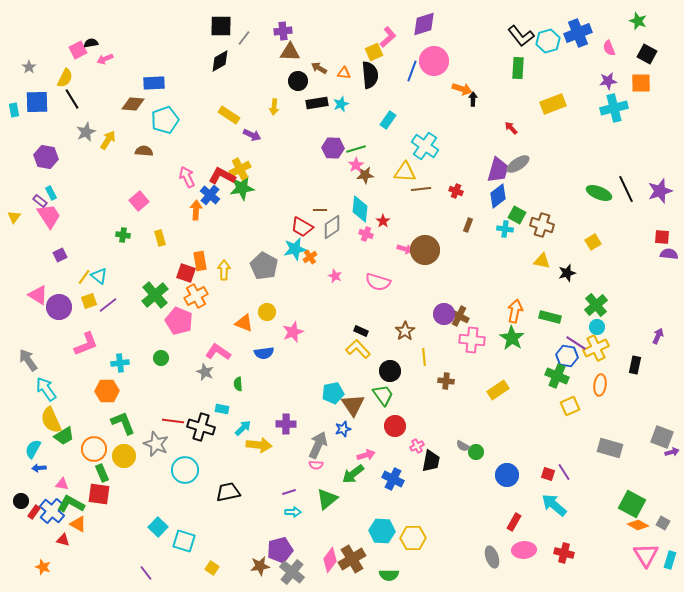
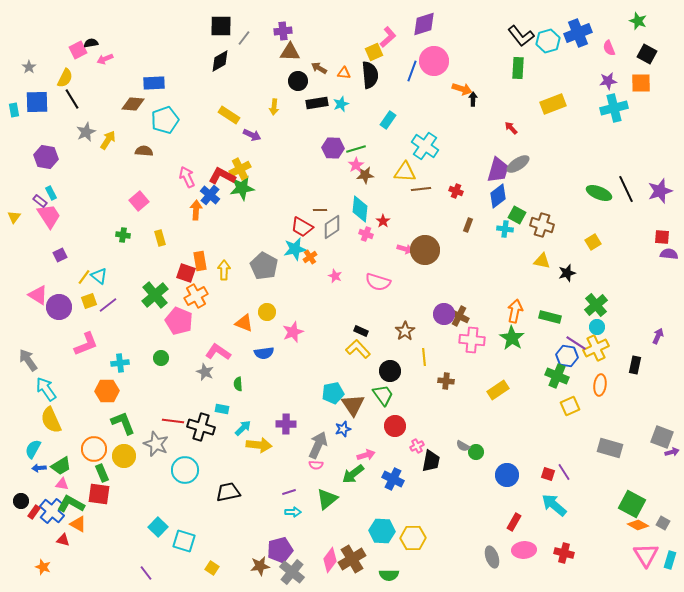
green trapezoid at (64, 436): moved 3 px left, 30 px down
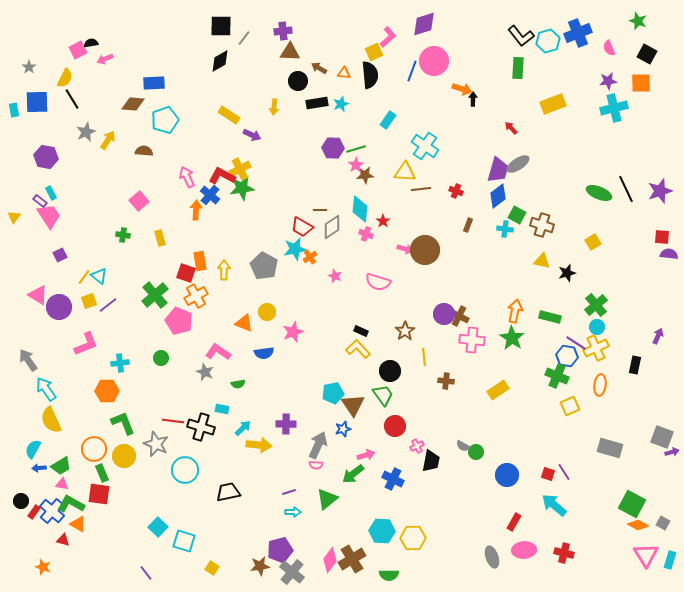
green semicircle at (238, 384): rotated 96 degrees counterclockwise
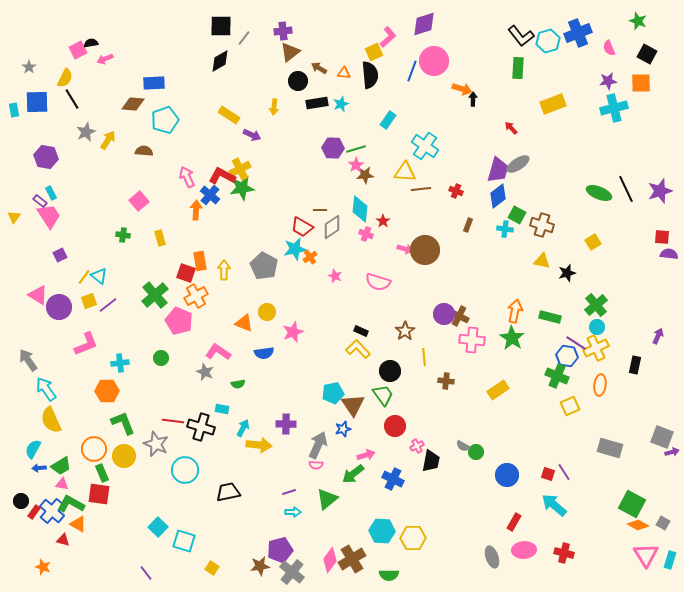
brown triangle at (290, 52): rotated 40 degrees counterclockwise
cyan arrow at (243, 428): rotated 18 degrees counterclockwise
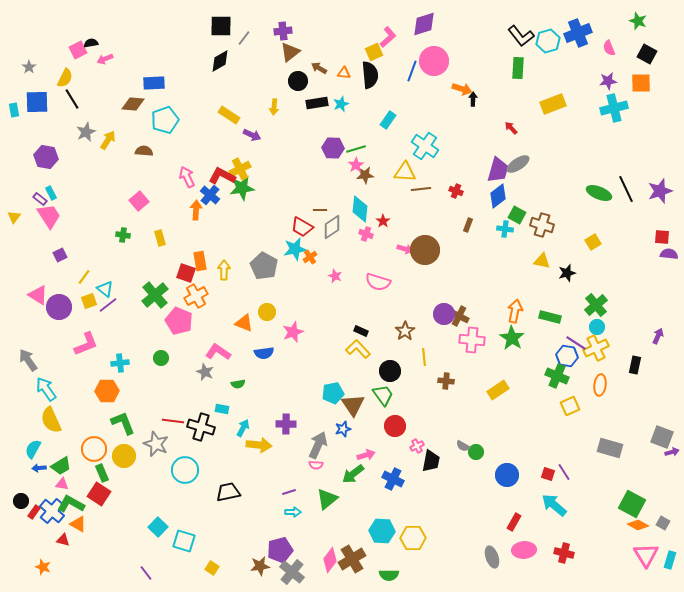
purple rectangle at (40, 201): moved 2 px up
cyan triangle at (99, 276): moved 6 px right, 13 px down
red square at (99, 494): rotated 25 degrees clockwise
